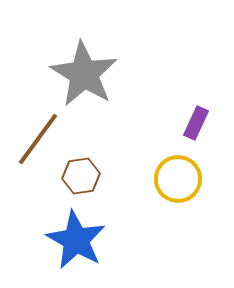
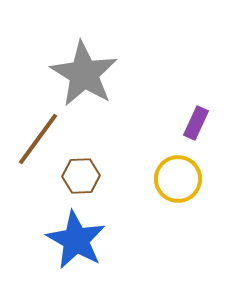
brown hexagon: rotated 6 degrees clockwise
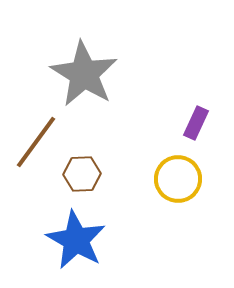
brown line: moved 2 px left, 3 px down
brown hexagon: moved 1 px right, 2 px up
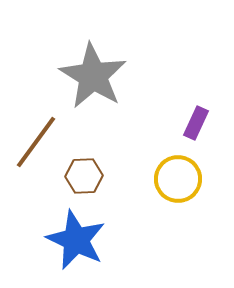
gray star: moved 9 px right, 2 px down
brown hexagon: moved 2 px right, 2 px down
blue star: rotated 4 degrees counterclockwise
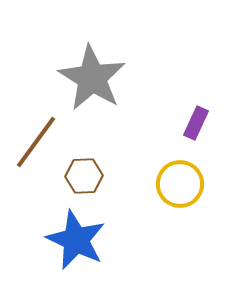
gray star: moved 1 px left, 2 px down
yellow circle: moved 2 px right, 5 px down
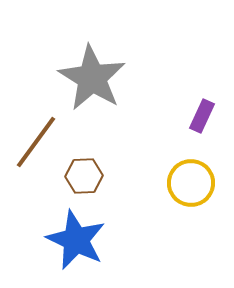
purple rectangle: moved 6 px right, 7 px up
yellow circle: moved 11 px right, 1 px up
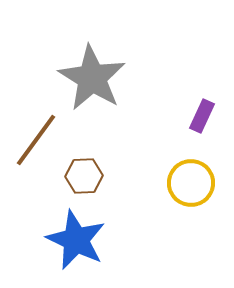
brown line: moved 2 px up
